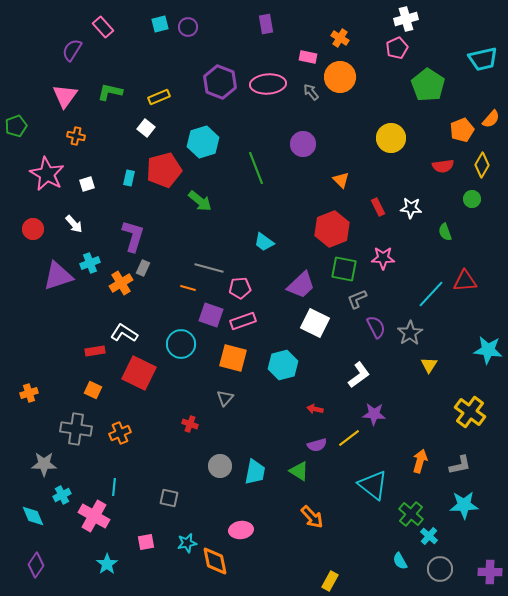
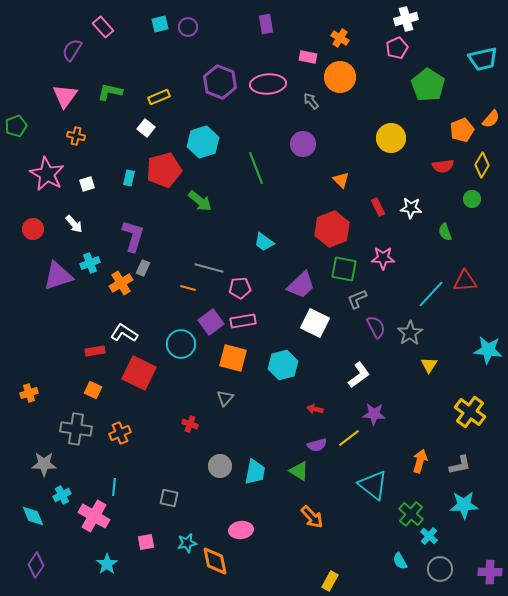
gray arrow at (311, 92): moved 9 px down
purple square at (211, 315): moved 7 px down; rotated 35 degrees clockwise
pink rectangle at (243, 321): rotated 10 degrees clockwise
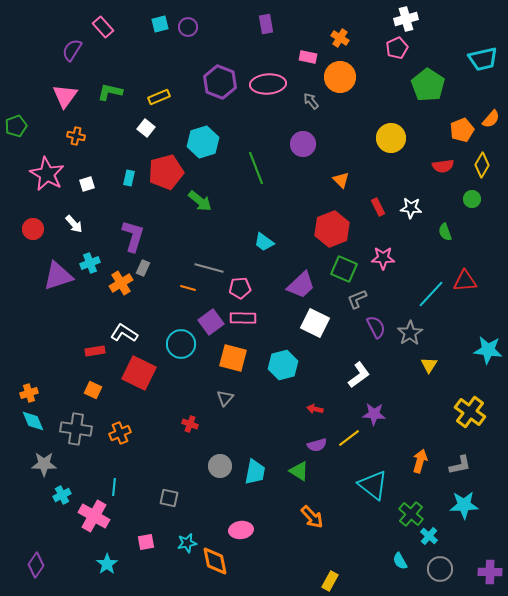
red pentagon at (164, 170): moved 2 px right, 2 px down
green square at (344, 269): rotated 12 degrees clockwise
pink rectangle at (243, 321): moved 3 px up; rotated 10 degrees clockwise
cyan diamond at (33, 516): moved 95 px up
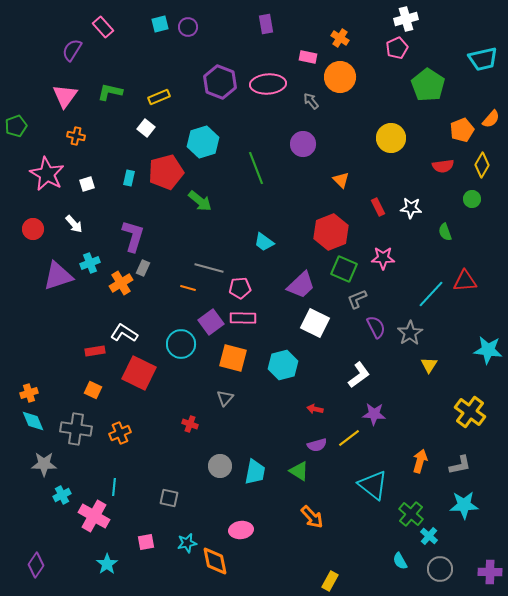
red hexagon at (332, 229): moved 1 px left, 3 px down
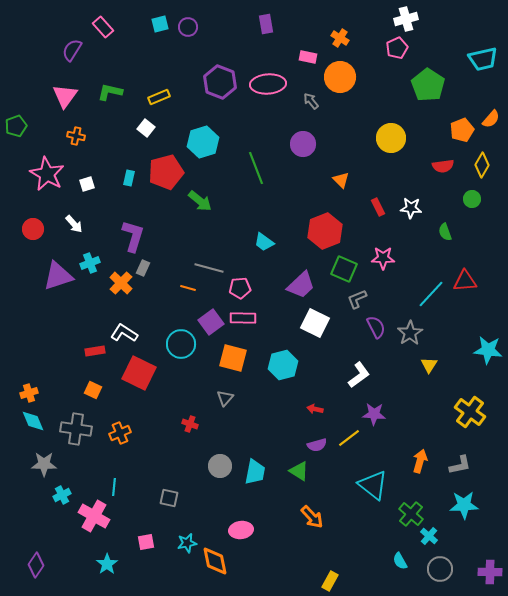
red hexagon at (331, 232): moved 6 px left, 1 px up
orange cross at (121, 283): rotated 15 degrees counterclockwise
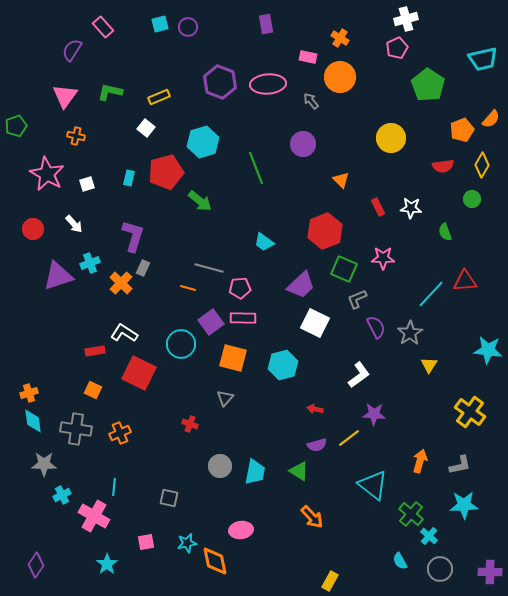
cyan diamond at (33, 421): rotated 15 degrees clockwise
